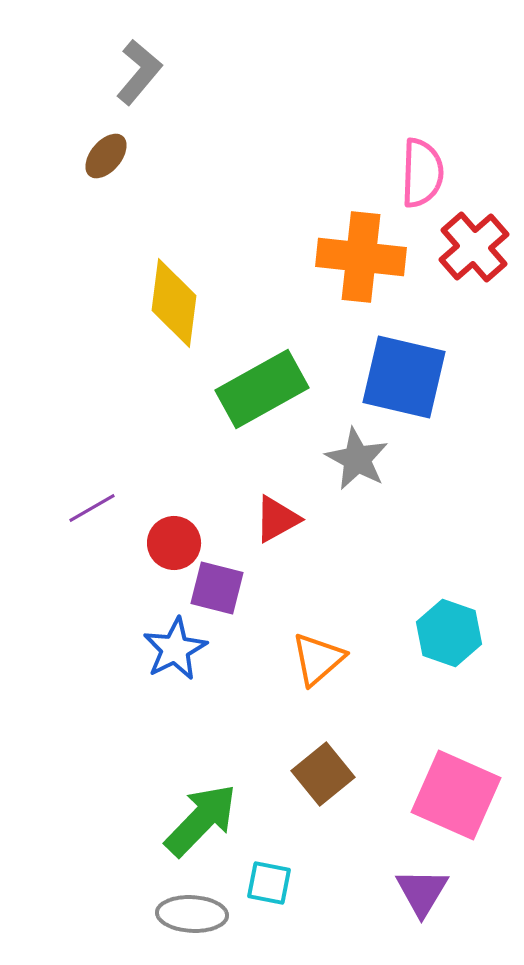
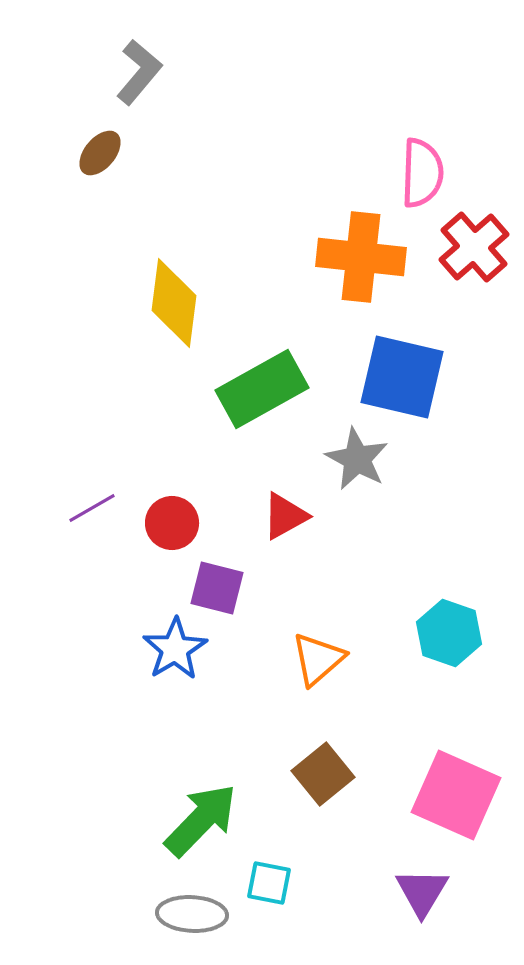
brown ellipse: moved 6 px left, 3 px up
blue square: moved 2 px left
red triangle: moved 8 px right, 3 px up
red circle: moved 2 px left, 20 px up
blue star: rotated 4 degrees counterclockwise
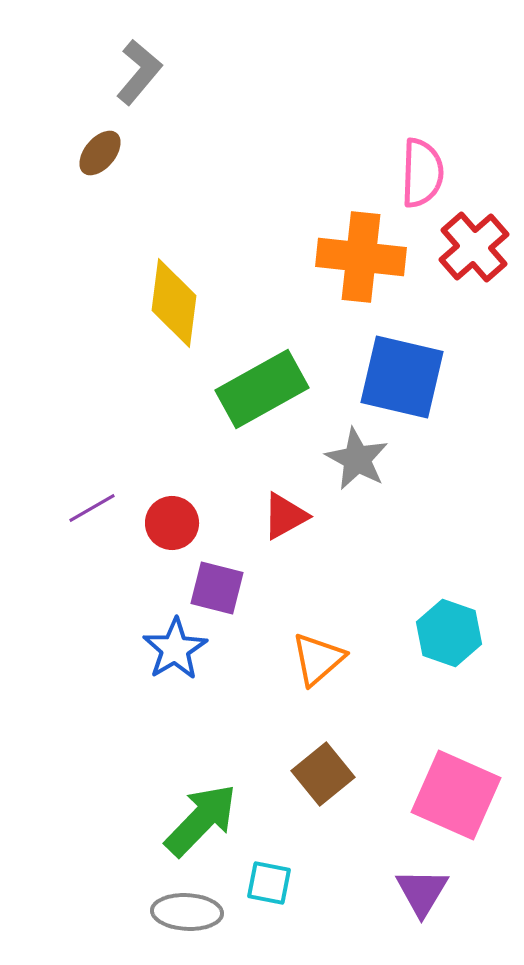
gray ellipse: moved 5 px left, 2 px up
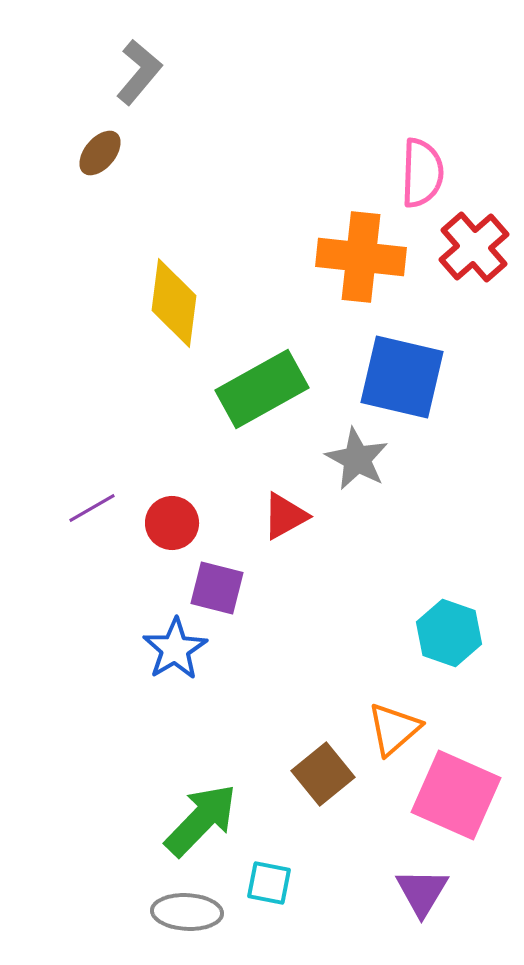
orange triangle: moved 76 px right, 70 px down
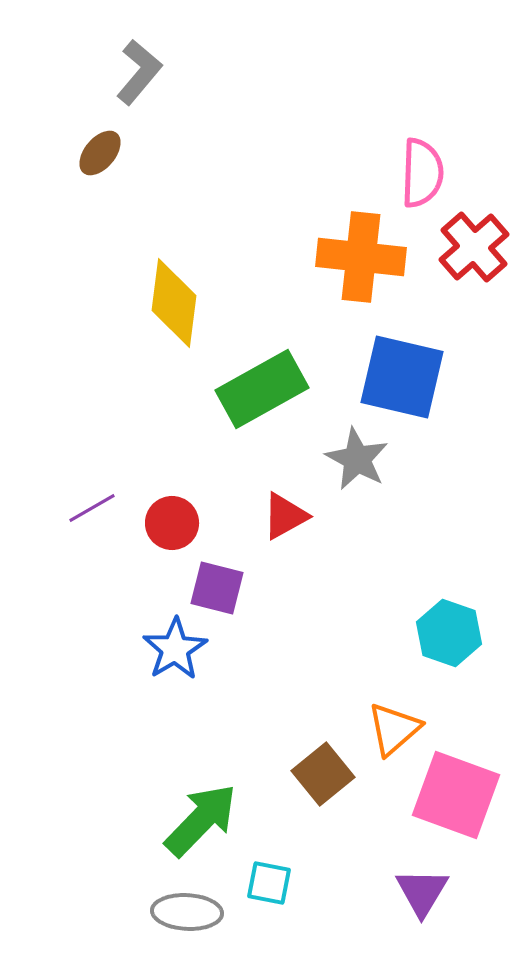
pink square: rotated 4 degrees counterclockwise
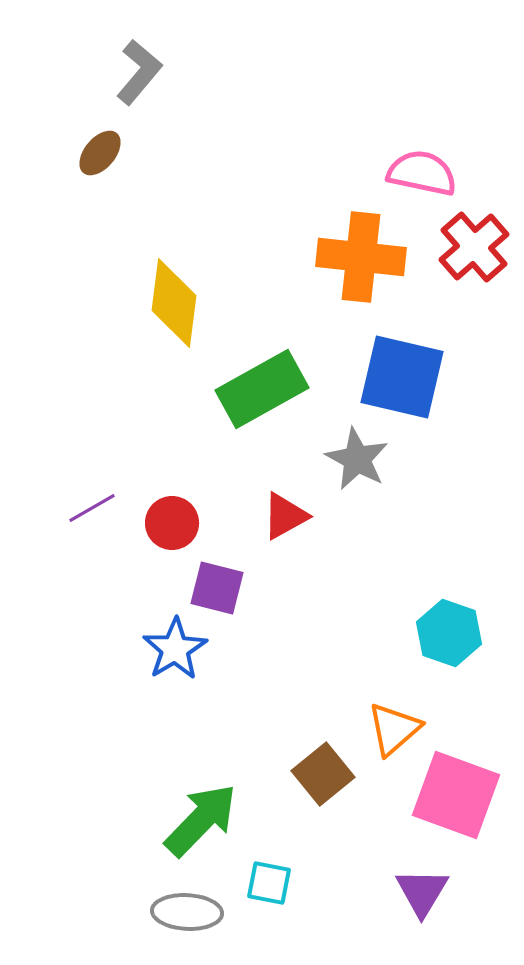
pink semicircle: rotated 80 degrees counterclockwise
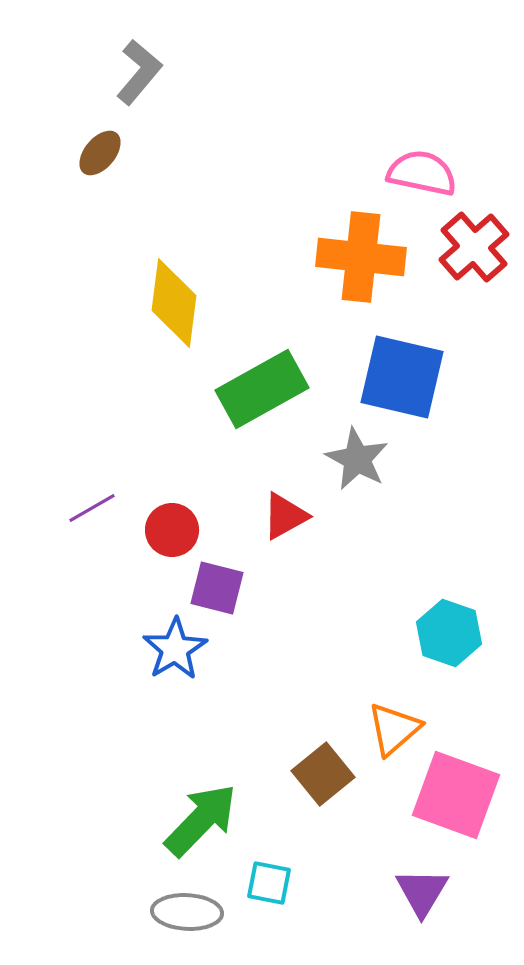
red circle: moved 7 px down
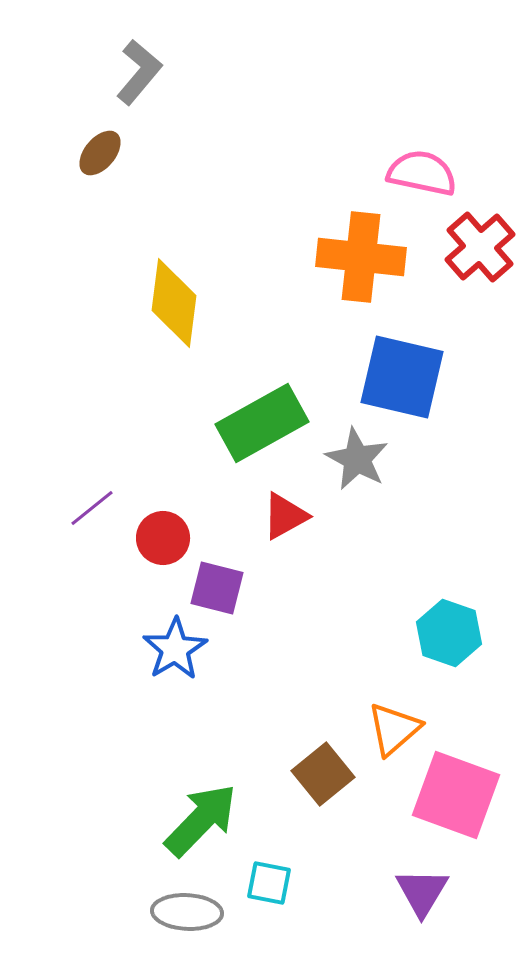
red cross: moved 6 px right
green rectangle: moved 34 px down
purple line: rotated 9 degrees counterclockwise
red circle: moved 9 px left, 8 px down
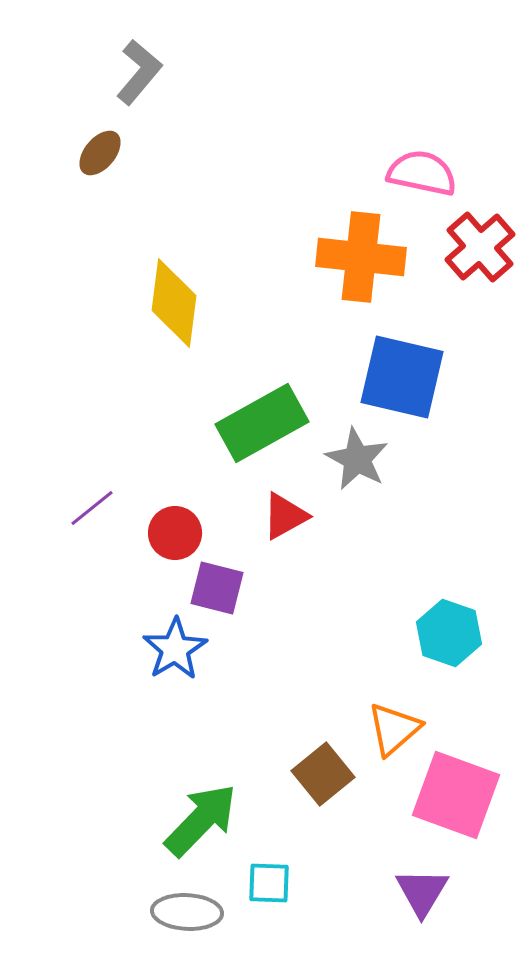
red circle: moved 12 px right, 5 px up
cyan square: rotated 9 degrees counterclockwise
